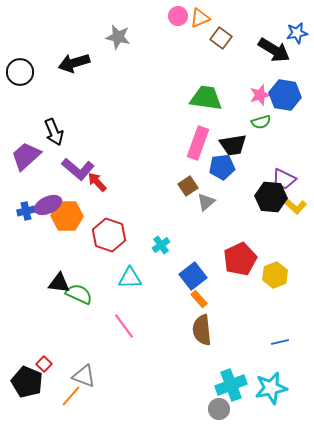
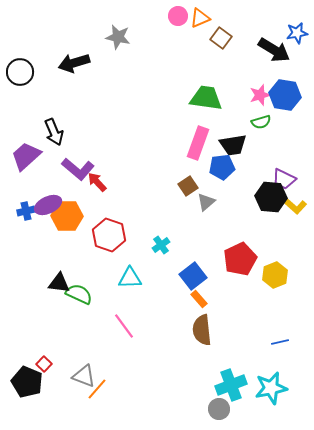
orange line at (71, 396): moved 26 px right, 7 px up
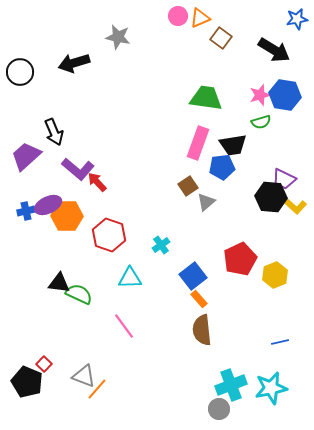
blue star at (297, 33): moved 14 px up
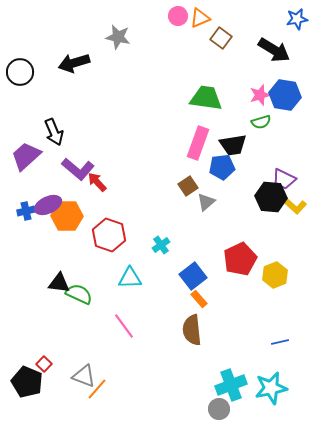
brown semicircle at (202, 330): moved 10 px left
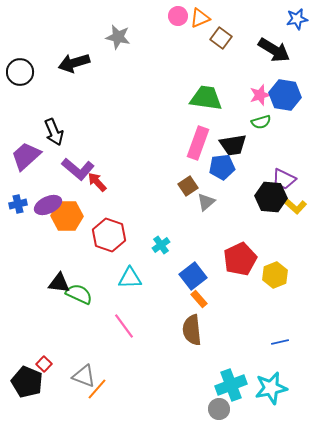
blue cross at (26, 211): moved 8 px left, 7 px up
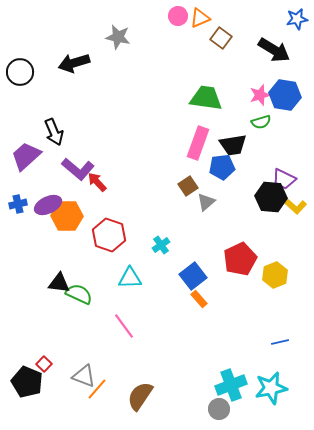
brown semicircle at (192, 330): moved 52 px left, 66 px down; rotated 40 degrees clockwise
